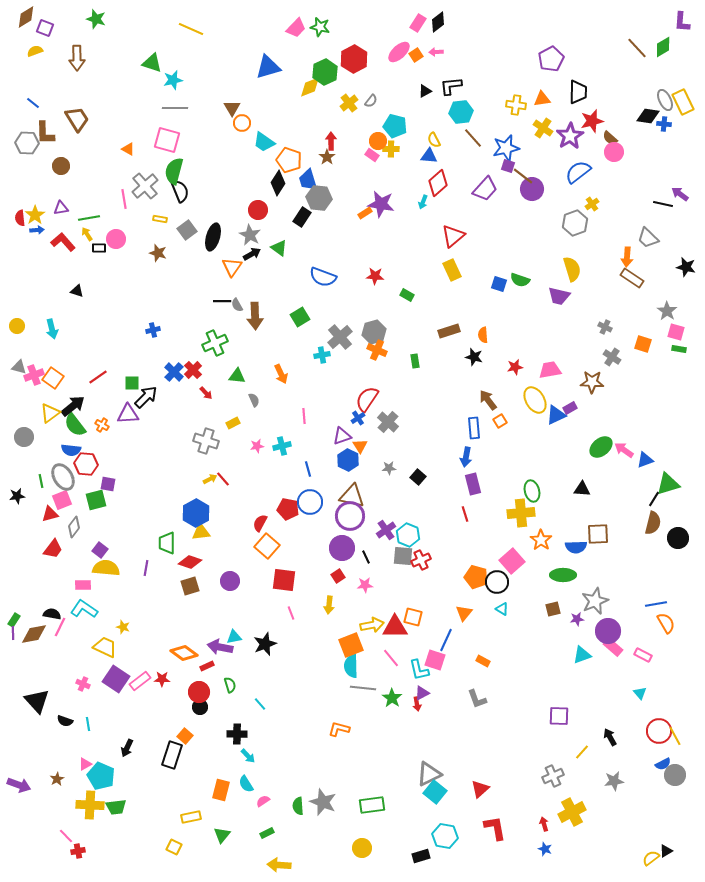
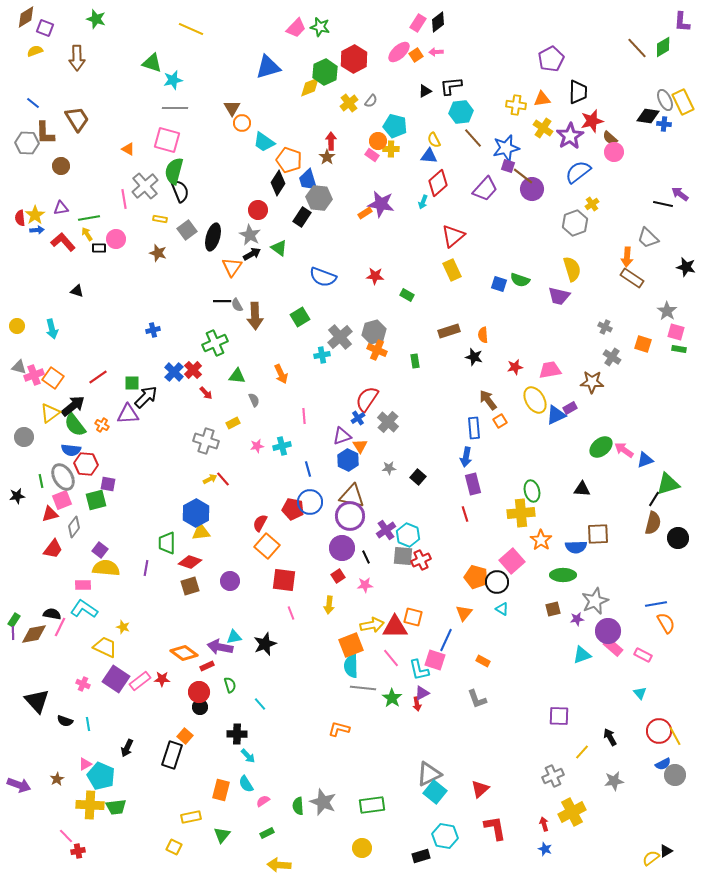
red pentagon at (288, 509): moved 5 px right
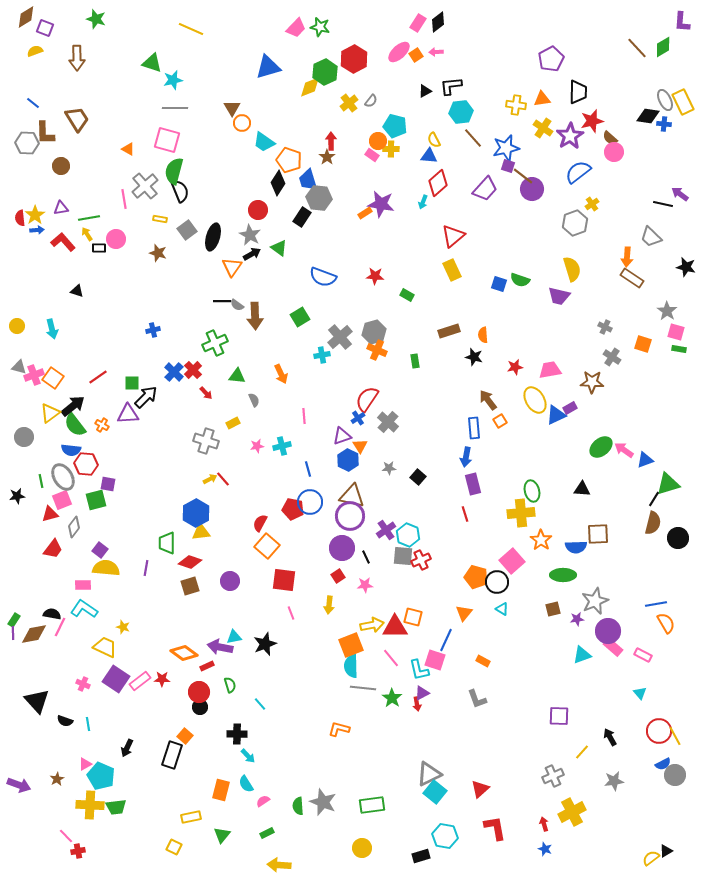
gray trapezoid at (648, 238): moved 3 px right, 1 px up
gray semicircle at (237, 305): rotated 24 degrees counterclockwise
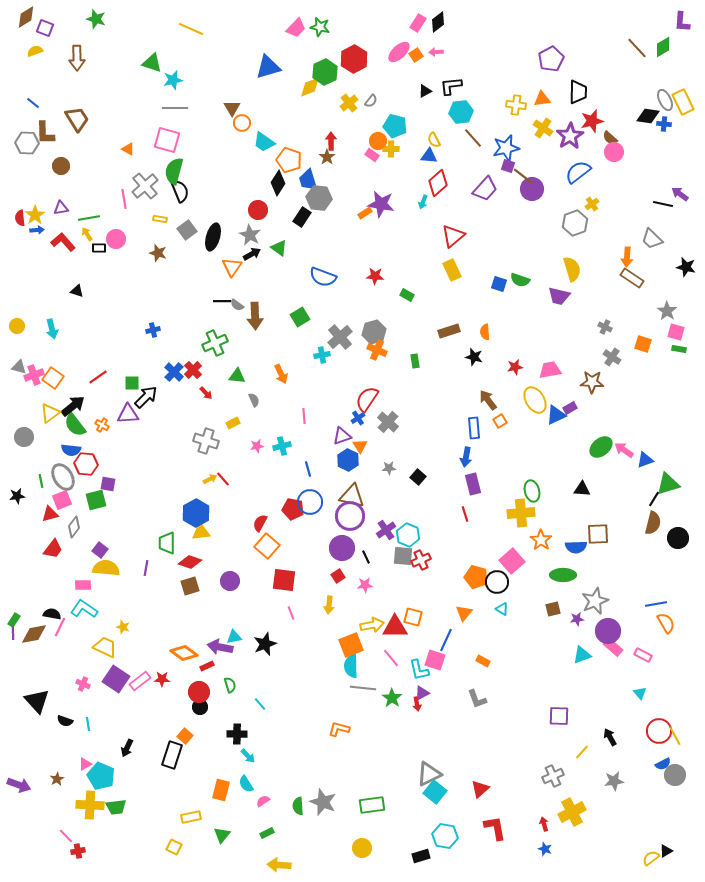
gray trapezoid at (651, 237): moved 1 px right, 2 px down
orange semicircle at (483, 335): moved 2 px right, 3 px up
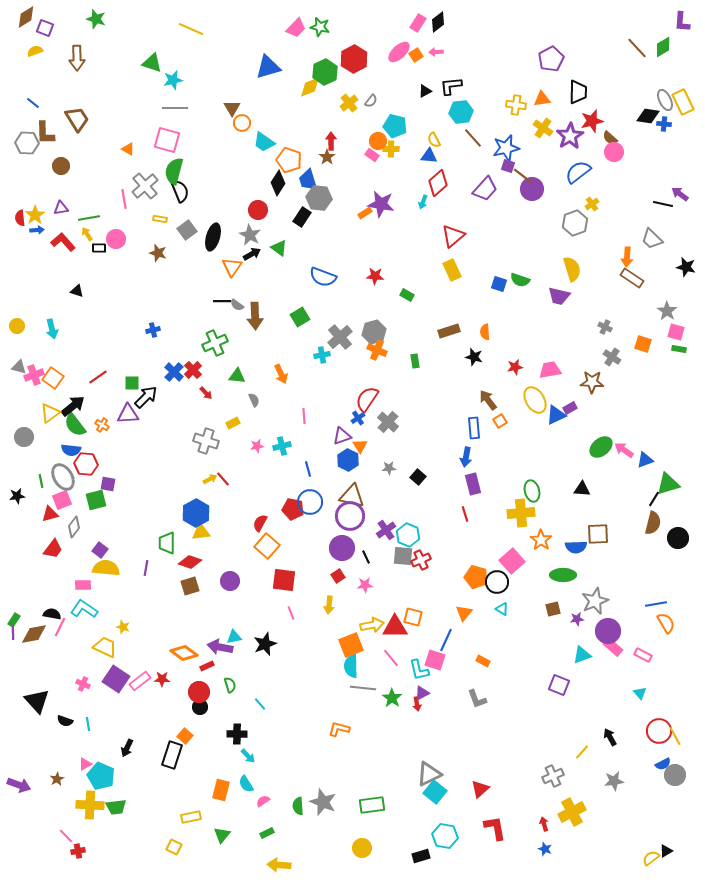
purple square at (559, 716): moved 31 px up; rotated 20 degrees clockwise
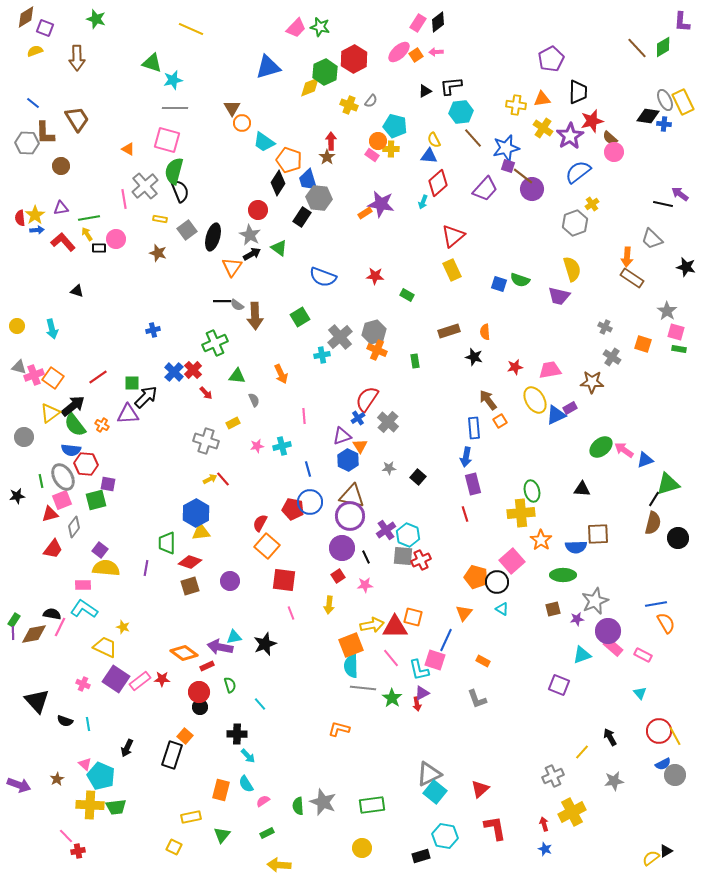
yellow cross at (349, 103): moved 2 px down; rotated 30 degrees counterclockwise
pink triangle at (85, 764): rotated 48 degrees counterclockwise
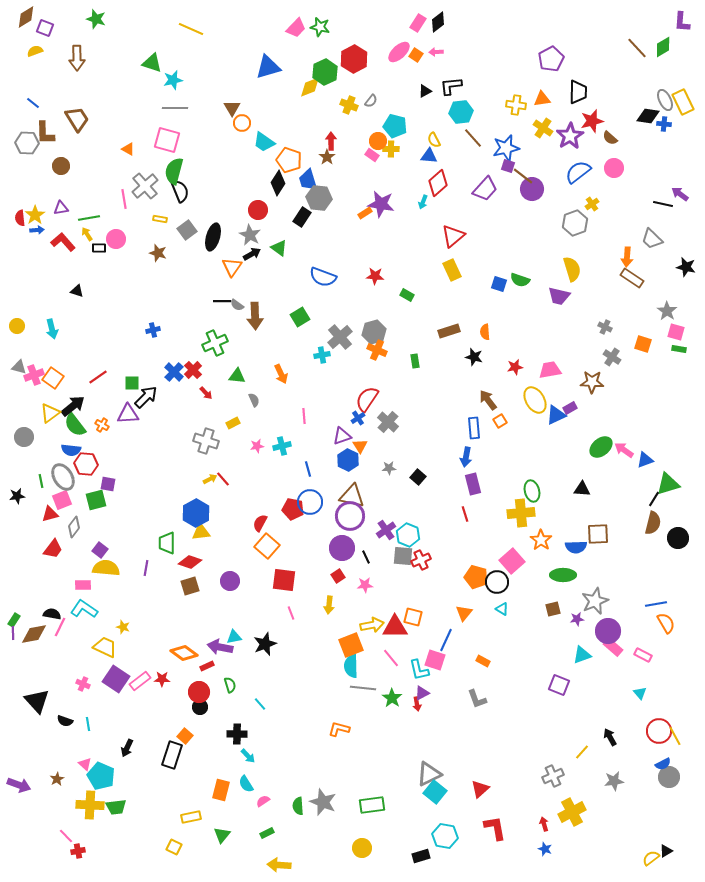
orange square at (416, 55): rotated 24 degrees counterclockwise
pink circle at (614, 152): moved 16 px down
gray circle at (675, 775): moved 6 px left, 2 px down
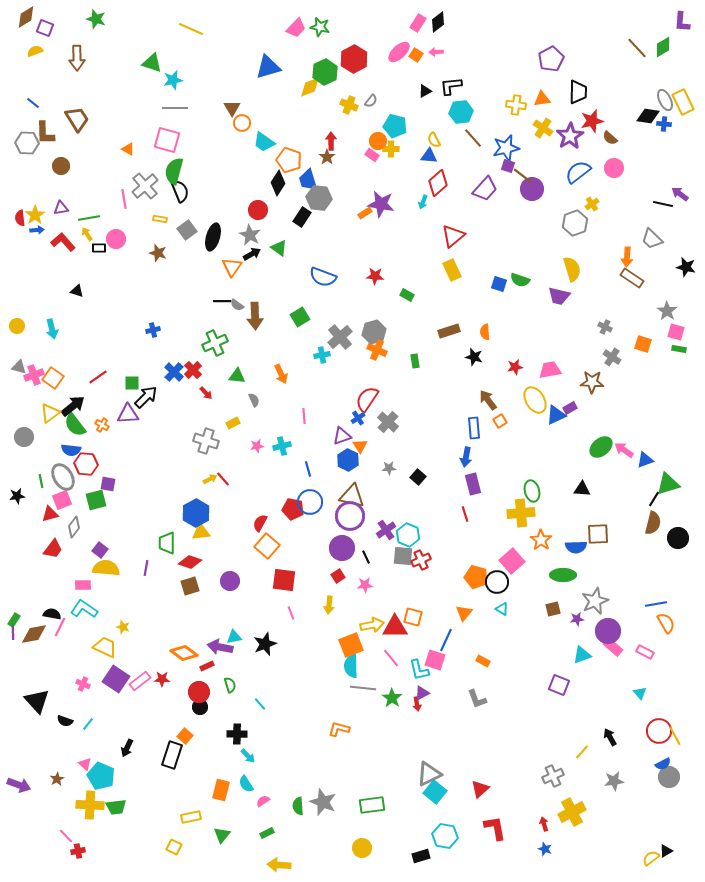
pink rectangle at (643, 655): moved 2 px right, 3 px up
cyan line at (88, 724): rotated 48 degrees clockwise
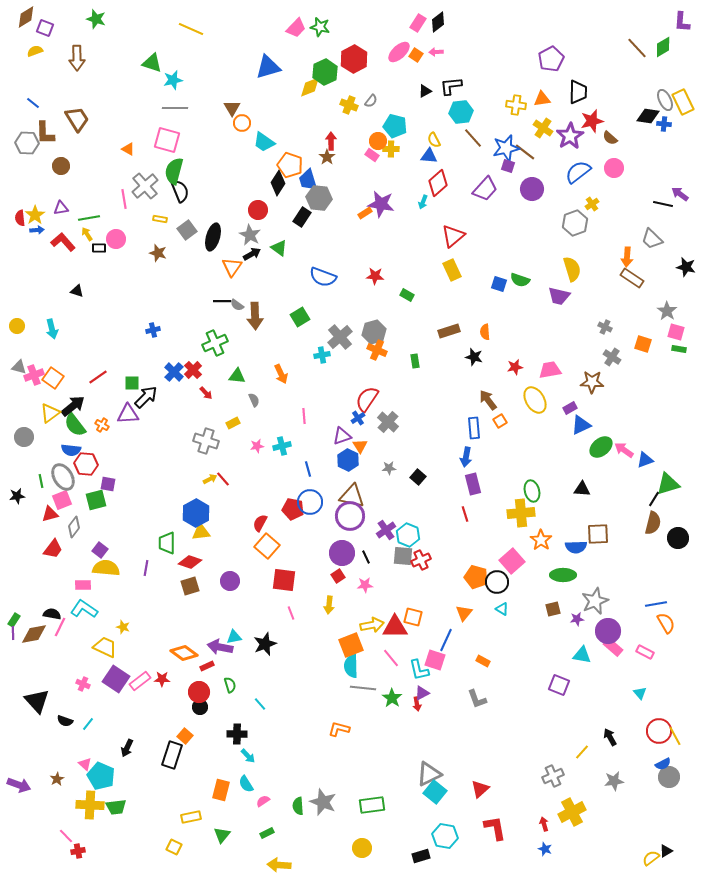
orange pentagon at (289, 160): moved 1 px right, 5 px down
brown line at (523, 176): moved 2 px right, 24 px up
blue triangle at (556, 415): moved 25 px right, 10 px down
purple circle at (342, 548): moved 5 px down
cyan triangle at (582, 655): rotated 30 degrees clockwise
